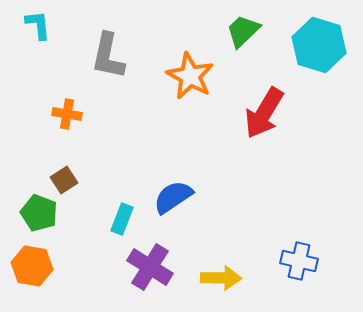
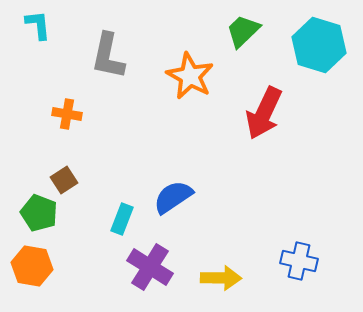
red arrow: rotated 6 degrees counterclockwise
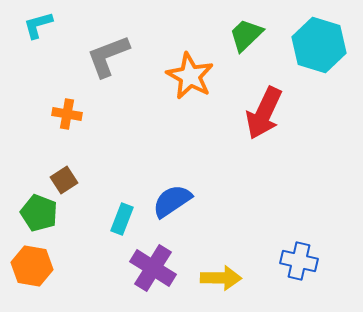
cyan L-shape: rotated 100 degrees counterclockwise
green trapezoid: moved 3 px right, 4 px down
gray L-shape: rotated 57 degrees clockwise
blue semicircle: moved 1 px left, 4 px down
purple cross: moved 3 px right, 1 px down
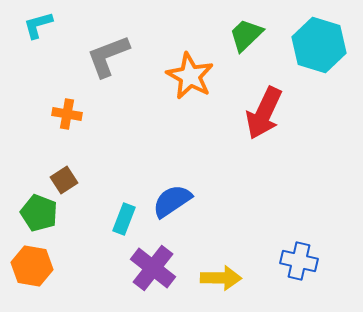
cyan rectangle: moved 2 px right
purple cross: rotated 6 degrees clockwise
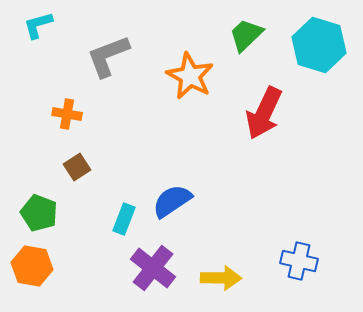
brown square: moved 13 px right, 13 px up
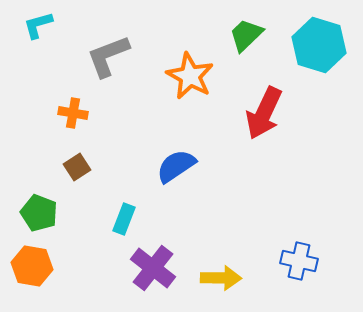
orange cross: moved 6 px right, 1 px up
blue semicircle: moved 4 px right, 35 px up
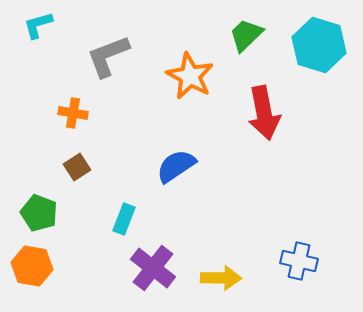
red arrow: rotated 36 degrees counterclockwise
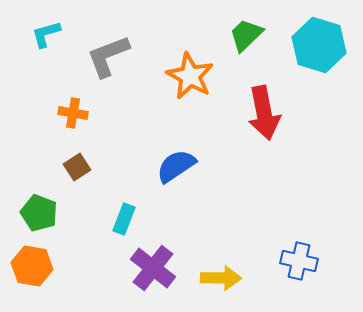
cyan L-shape: moved 8 px right, 9 px down
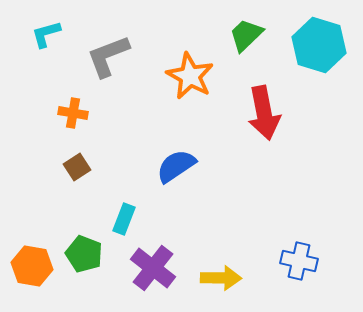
green pentagon: moved 45 px right, 41 px down
